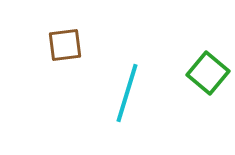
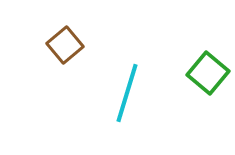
brown square: rotated 33 degrees counterclockwise
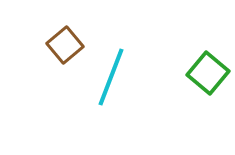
cyan line: moved 16 px left, 16 px up; rotated 4 degrees clockwise
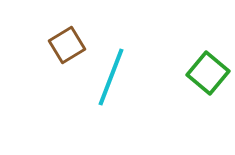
brown square: moved 2 px right; rotated 9 degrees clockwise
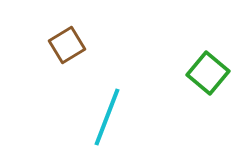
cyan line: moved 4 px left, 40 px down
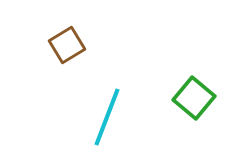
green square: moved 14 px left, 25 px down
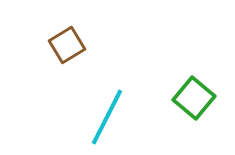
cyan line: rotated 6 degrees clockwise
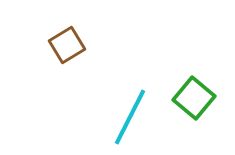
cyan line: moved 23 px right
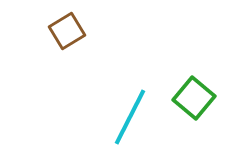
brown square: moved 14 px up
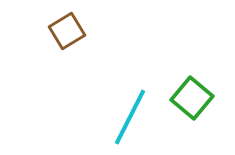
green square: moved 2 px left
